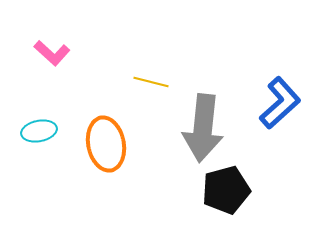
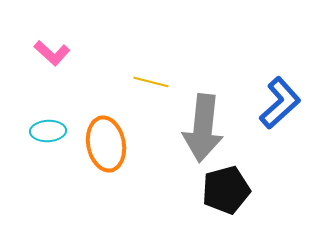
cyan ellipse: moved 9 px right; rotated 8 degrees clockwise
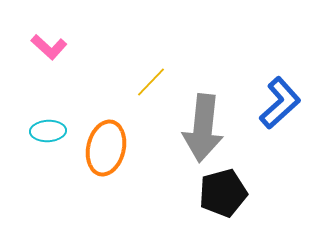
pink L-shape: moved 3 px left, 6 px up
yellow line: rotated 60 degrees counterclockwise
orange ellipse: moved 4 px down; rotated 24 degrees clockwise
black pentagon: moved 3 px left, 3 px down
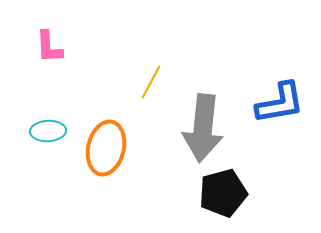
pink L-shape: rotated 45 degrees clockwise
yellow line: rotated 16 degrees counterclockwise
blue L-shape: rotated 32 degrees clockwise
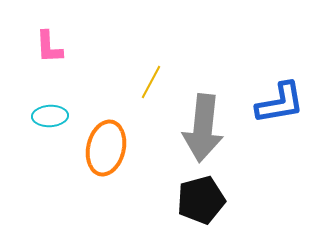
cyan ellipse: moved 2 px right, 15 px up
black pentagon: moved 22 px left, 7 px down
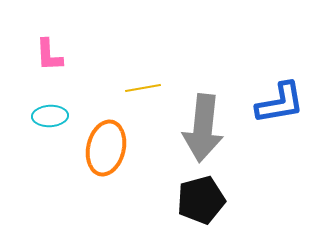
pink L-shape: moved 8 px down
yellow line: moved 8 px left, 6 px down; rotated 52 degrees clockwise
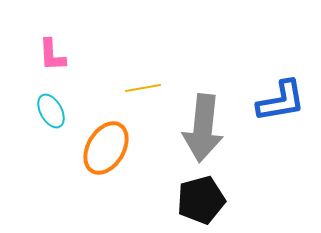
pink L-shape: moved 3 px right
blue L-shape: moved 1 px right, 2 px up
cyan ellipse: moved 1 px right, 5 px up; rotated 64 degrees clockwise
orange ellipse: rotated 18 degrees clockwise
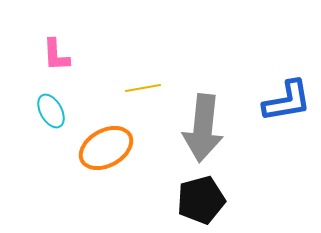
pink L-shape: moved 4 px right
blue L-shape: moved 6 px right
orange ellipse: rotated 30 degrees clockwise
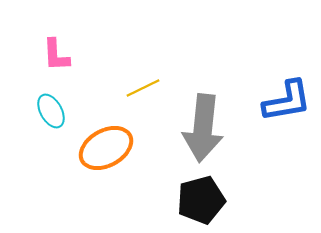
yellow line: rotated 16 degrees counterclockwise
